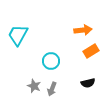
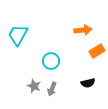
orange rectangle: moved 6 px right
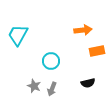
orange rectangle: rotated 21 degrees clockwise
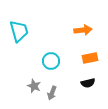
cyan trapezoid: moved 1 px right, 4 px up; rotated 135 degrees clockwise
orange rectangle: moved 7 px left, 7 px down
gray arrow: moved 4 px down
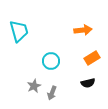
orange rectangle: moved 2 px right; rotated 21 degrees counterclockwise
gray star: rotated 24 degrees clockwise
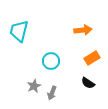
cyan trapezoid: rotated 150 degrees counterclockwise
black semicircle: rotated 48 degrees clockwise
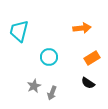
orange arrow: moved 1 px left, 2 px up
cyan circle: moved 2 px left, 4 px up
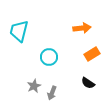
orange rectangle: moved 4 px up
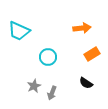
cyan trapezoid: rotated 80 degrees counterclockwise
cyan circle: moved 1 px left
black semicircle: moved 2 px left
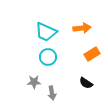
cyan trapezoid: moved 27 px right, 1 px down
gray star: moved 4 px up; rotated 24 degrees clockwise
gray arrow: rotated 32 degrees counterclockwise
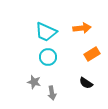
gray star: rotated 16 degrees clockwise
